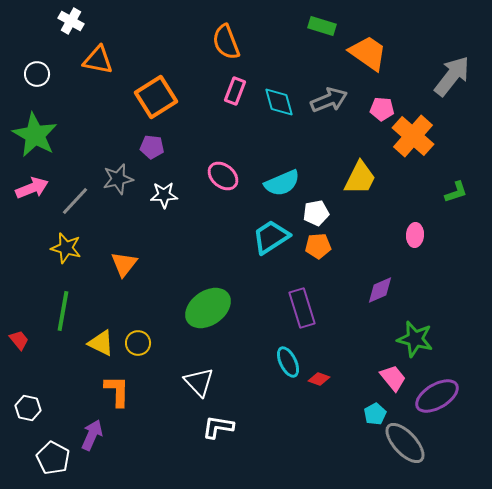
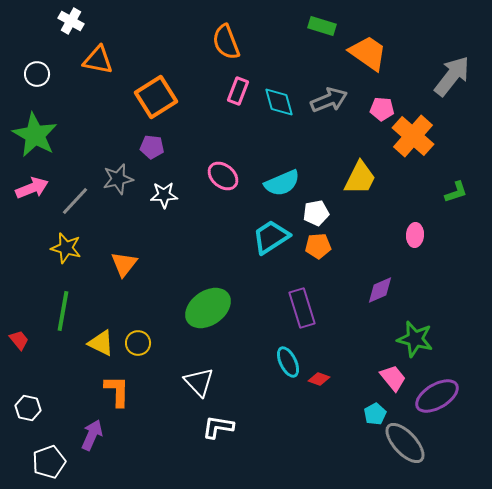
pink rectangle at (235, 91): moved 3 px right
white pentagon at (53, 458): moved 4 px left, 4 px down; rotated 24 degrees clockwise
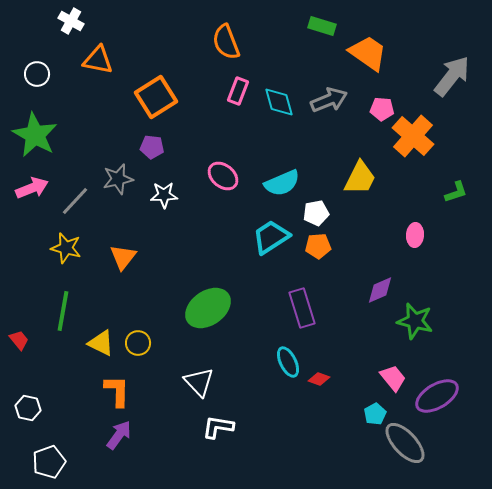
orange triangle at (124, 264): moved 1 px left, 7 px up
green star at (415, 339): moved 18 px up
purple arrow at (92, 435): moved 27 px right; rotated 12 degrees clockwise
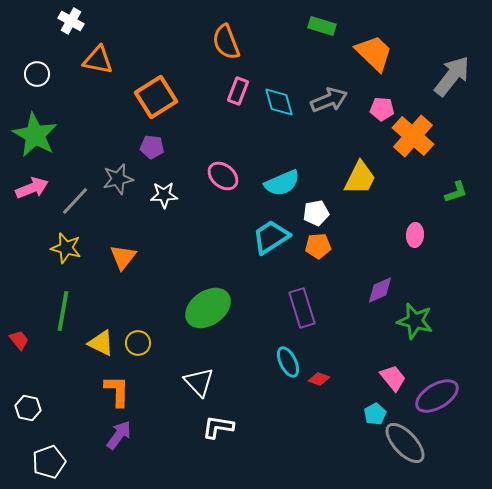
orange trapezoid at (368, 53): moved 6 px right; rotated 9 degrees clockwise
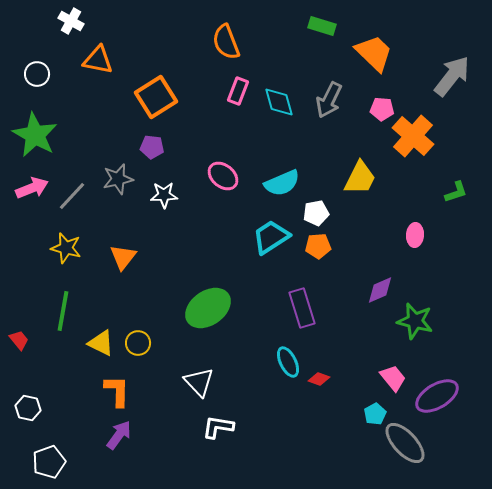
gray arrow at (329, 100): rotated 138 degrees clockwise
gray line at (75, 201): moved 3 px left, 5 px up
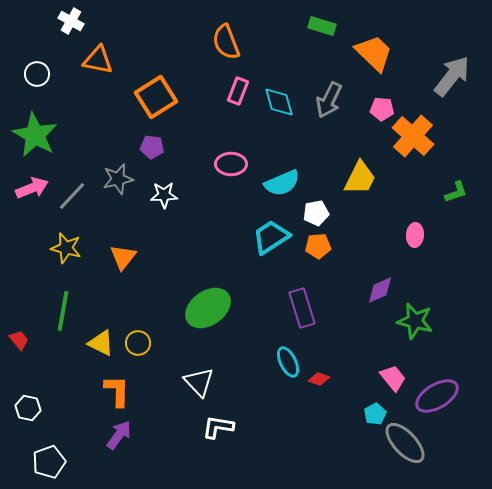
pink ellipse at (223, 176): moved 8 px right, 12 px up; rotated 40 degrees counterclockwise
